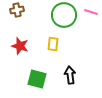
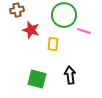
pink line: moved 7 px left, 19 px down
red star: moved 11 px right, 16 px up
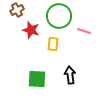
brown cross: rotated 16 degrees counterclockwise
green circle: moved 5 px left, 1 px down
green square: rotated 12 degrees counterclockwise
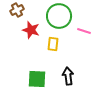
black arrow: moved 2 px left, 1 px down
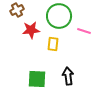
red star: rotated 24 degrees counterclockwise
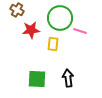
brown cross: rotated 32 degrees counterclockwise
green circle: moved 1 px right, 2 px down
pink line: moved 4 px left
black arrow: moved 2 px down
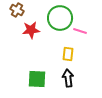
yellow rectangle: moved 15 px right, 10 px down
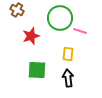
red star: moved 6 px down; rotated 12 degrees counterclockwise
green square: moved 9 px up
